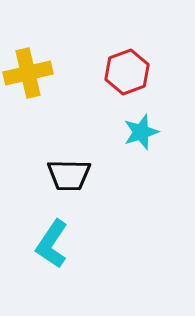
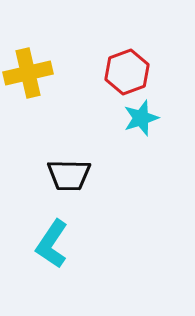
cyan star: moved 14 px up
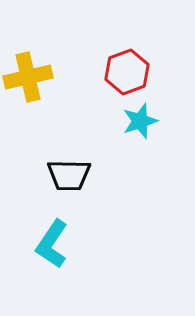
yellow cross: moved 4 px down
cyan star: moved 1 px left, 3 px down
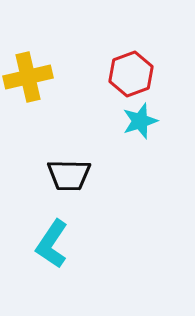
red hexagon: moved 4 px right, 2 px down
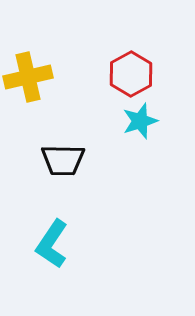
red hexagon: rotated 9 degrees counterclockwise
black trapezoid: moved 6 px left, 15 px up
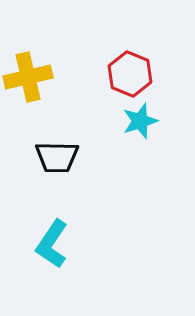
red hexagon: moved 1 px left; rotated 9 degrees counterclockwise
black trapezoid: moved 6 px left, 3 px up
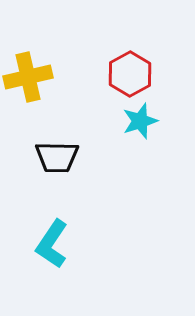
red hexagon: rotated 9 degrees clockwise
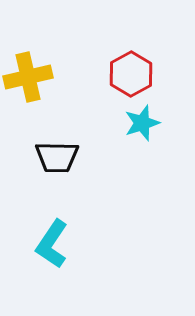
red hexagon: moved 1 px right
cyan star: moved 2 px right, 2 px down
